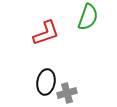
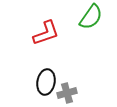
green semicircle: moved 3 px right; rotated 16 degrees clockwise
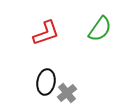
green semicircle: moved 9 px right, 12 px down
gray cross: rotated 24 degrees counterclockwise
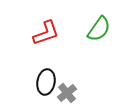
green semicircle: moved 1 px left
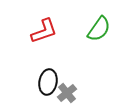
red L-shape: moved 2 px left, 2 px up
black ellipse: moved 2 px right
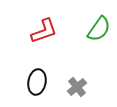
black ellipse: moved 11 px left
gray cross: moved 10 px right, 6 px up
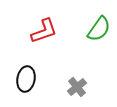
black ellipse: moved 11 px left, 3 px up
